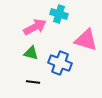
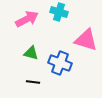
cyan cross: moved 2 px up
pink arrow: moved 8 px left, 8 px up
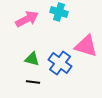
pink triangle: moved 6 px down
green triangle: moved 1 px right, 6 px down
blue cross: rotated 15 degrees clockwise
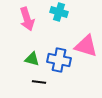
pink arrow: rotated 100 degrees clockwise
blue cross: moved 1 px left, 3 px up; rotated 25 degrees counterclockwise
black line: moved 6 px right
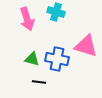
cyan cross: moved 3 px left
blue cross: moved 2 px left, 1 px up
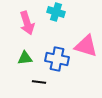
pink arrow: moved 4 px down
green triangle: moved 7 px left, 1 px up; rotated 21 degrees counterclockwise
